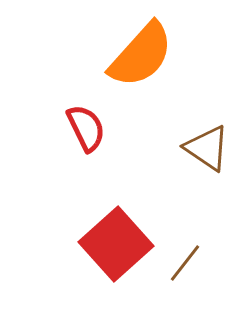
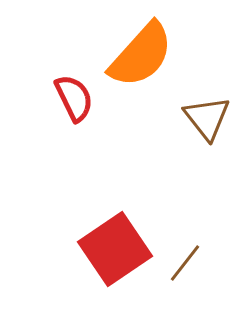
red semicircle: moved 12 px left, 30 px up
brown triangle: moved 30 px up; rotated 18 degrees clockwise
red square: moved 1 px left, 5 px down; rotated 8 degrees clockwise
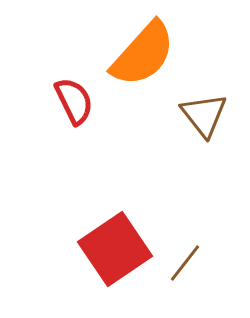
orange semicircle: moved 2 px right, 1 px up
red semicircle: moved 3 px down
brown triangle: moved 3 px left, 3 px up
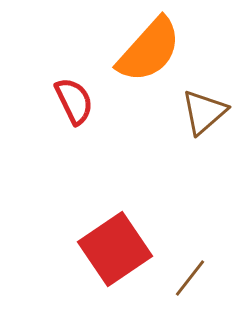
orange semicircle: moved 6 px right, 4 px up
brown triangle: moved 3 px up; rotated 27 degrees clockwise
brown line: moved 5 px right, 15 px down
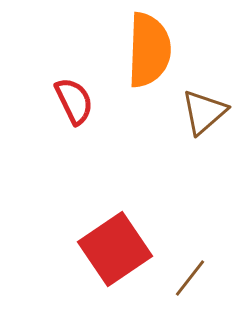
orange semicircle: rotated 40 degrees counterclockwise
